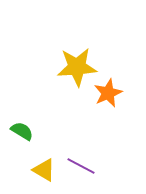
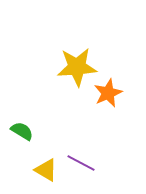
purple line: moved 3 px up
yellow triangle: moved 2 px right
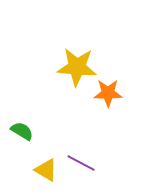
yellow star: rotated 9 degrees clockwise
orange star: rotated 24 degrees clockwise
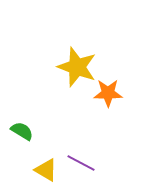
yellow star: rotated 15 degrees clockwise
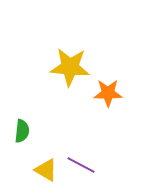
yellow star: moved 7 px left; rotated 15 degrees counterclockwise
green semicircle: rotated 65 degrees clockwise
purple line: moved 2 px down
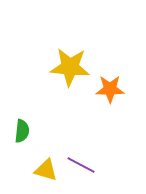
orange star: moved 2 px right, 4 px up
yellow triangle: rotated 15 degrees counterclockwise
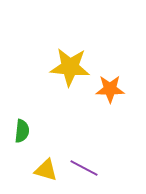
purple line: moved 3 px right, 3 px down
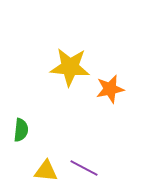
orange star: rotated 12 degrees counterclockwise
green semicircle: moved 1 px left, 1 px up
yellow triangle: moved 1 px down; rotated 10 degrees counterclockwise
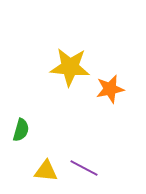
green semicircle: rotated 10 degrees clockwise
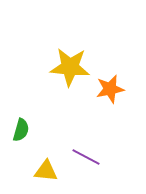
purple line: moved 2 px right, 11 px up
